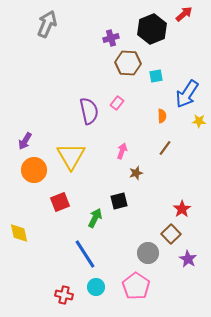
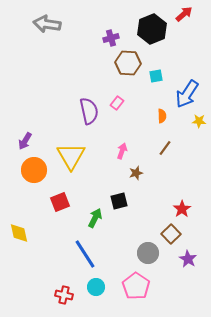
gray arrow: rotated 104 degrees counterclockwise
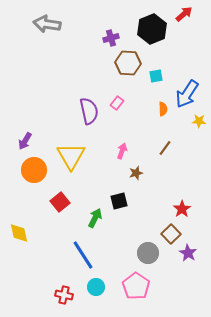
orange semicircle: moved 1 px right, 7 px up
red square: rotated 18 degrees counterclockwise
blue line: moved 2 px left, 1 px down
purple star: moved 6 px up
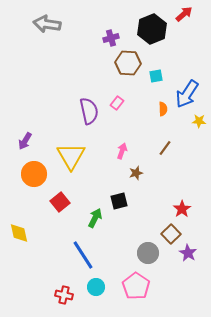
orange circle: moved 4 px down
